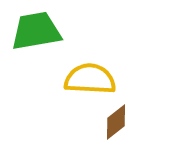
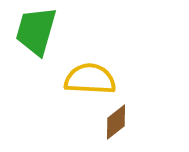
green trapezoid: rotated 64 degrees counterclockwise
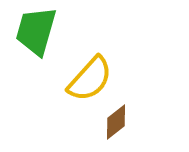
yellow semicircle: rotated 129 degrees clockwise
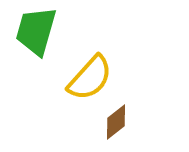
yellow semicircle: moved 1 px up
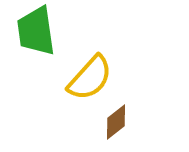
green trapezoid: rotated 24 degrees counterclockwise
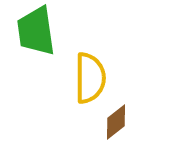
yellow semicircle: rotated 42 degrees counterclockwise
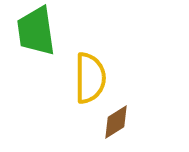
brown diamond: rotated 6 degrees clockwise
